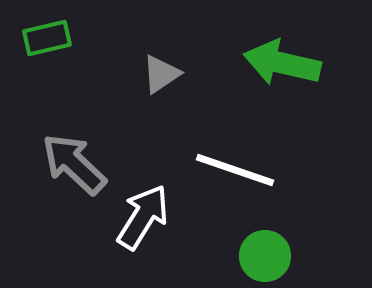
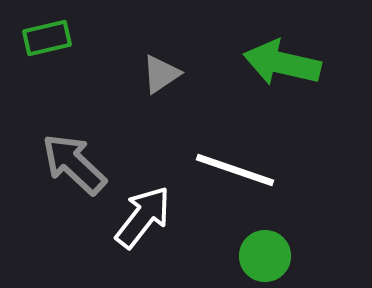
white arrow: rotated 6 degrees clockwise
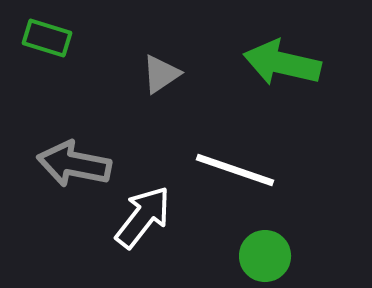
green rectangle: rotated 30 degrees clockwise
gray arrow: rotated 32 degrees counterclockwise
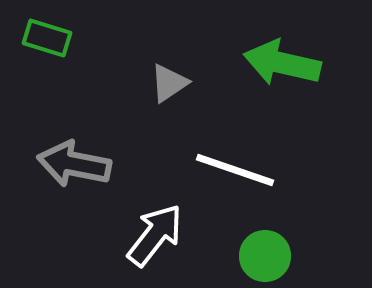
gray triangle: moved 8 px right, 9 px down
white arrow: moved 12 px right, 18 px down
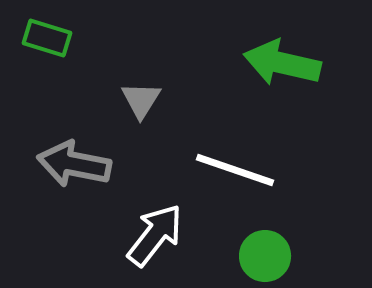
gray triangle: moved 28 px left, 17 px down; rotated 24 degrees counterclockwise
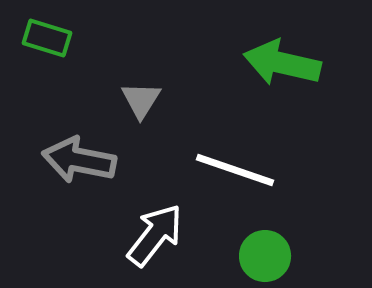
gray arrow: moved 5 px right, 4 px up
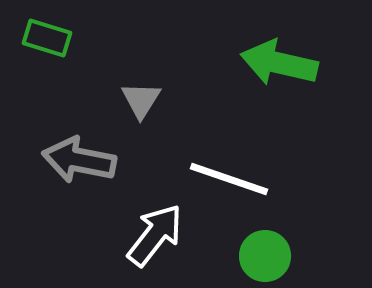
green arrow: moved 3 px left
white line: moved 6 px left, 9 px down
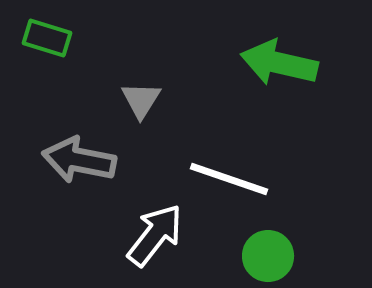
green circle: moved 3 px right
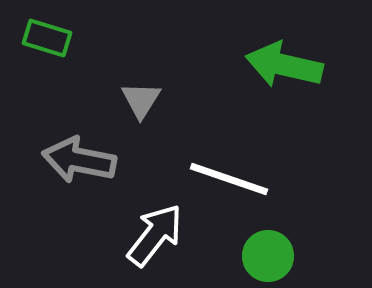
green arrow: moved 5 px right, 2 px down
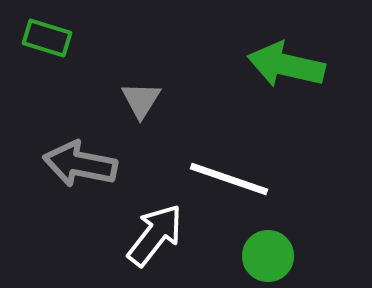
green arrow: moved 2 px right
gray arrow: moved 1 px right, 4 px down
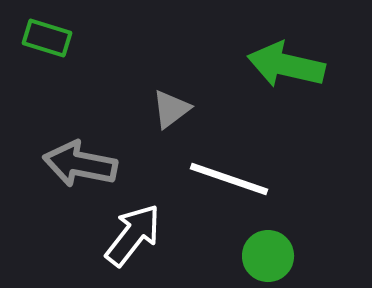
gray triangle: moved 30 px right, 9 px down; rotated 21 degrees clockwise
white arrow: moved 22 px left
